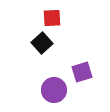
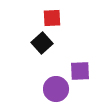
purple square: moved 2 px left, 1 px up; rotated 15 degrees clockwise
purple circle: moved 2 px right, 1 px up
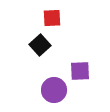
black square: moved 2 px left, 2 px down
purple circle: moved 2 px left, 1 px down
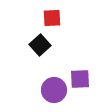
purple square: moved 8 px down
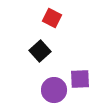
red square: rotated 30 degrees clockwise
black square: moved 6 px down
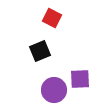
black square: rotated 20 degrees clockwise
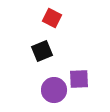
black square: moved 2 px right
purple square: moved 1 px left
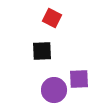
black square: rotated 20 degrees clockwise
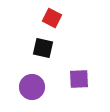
black square: moved 1 px right, 3 px up; rotated 15 degrees clockwise
purple circle: moved 22 px left, 3 px up
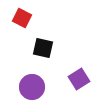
red square: moved 30 px left
purple square: rotated 30 degrees counterclockwise
